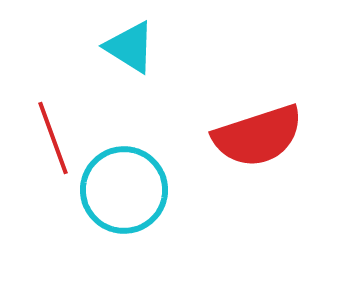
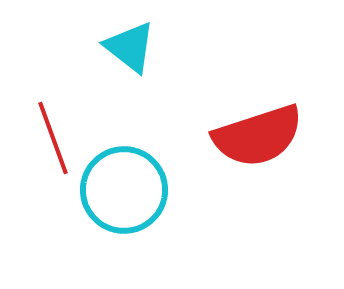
cyan triangle: rotated 6 degrees clockwise
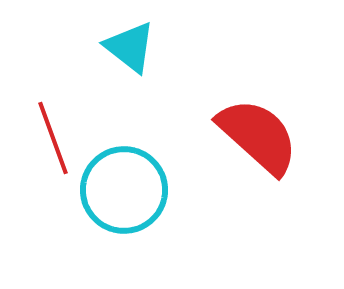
red semicircle: rotated 120 degrees counterclockwise
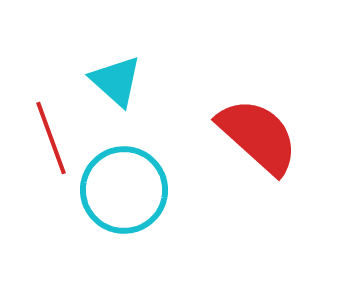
cyan triangle: moved 14 px left, 34 px down; rotated 4 degrees clockwise
red line: moved 2 px left
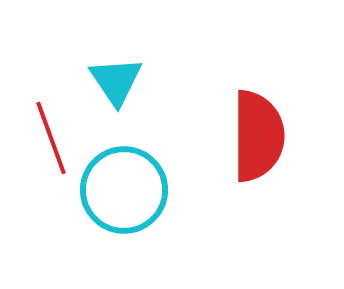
cyan triangle: rotated 14 degrees clockwise
red semicircle: rotated 48 degrees clockwise
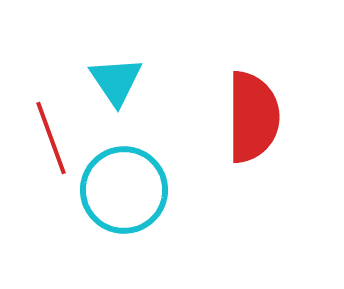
red semicircle: moved 5 px left, 19 px up
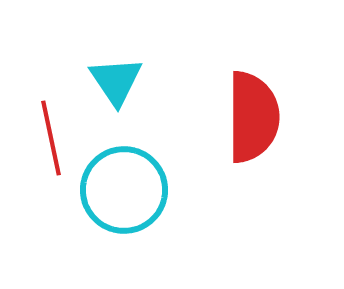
red line: rotated 8 degrees clockwise
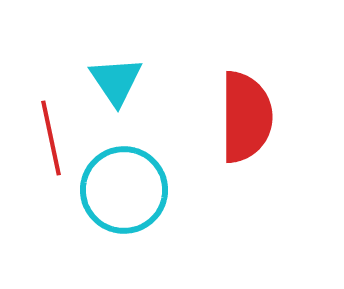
red semicircle: moved 7 px left
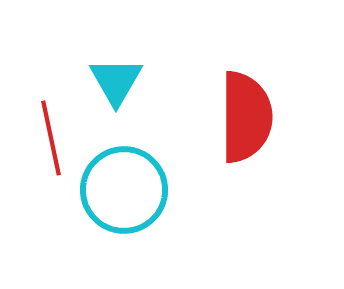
cyan triangle: rotated 4 degrees clockwise
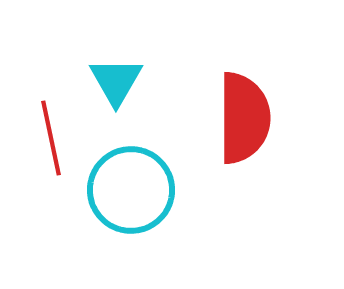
red semicircle: moved 2 px left, 1 px down
cyan circle: moved 7 px right
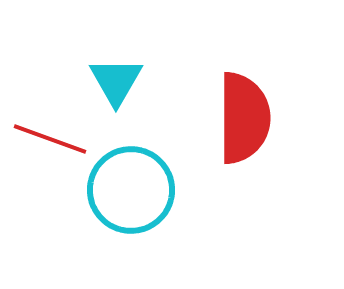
red line: moved 1 px left, 1 px down; rotated 58 degrees counterclockwise
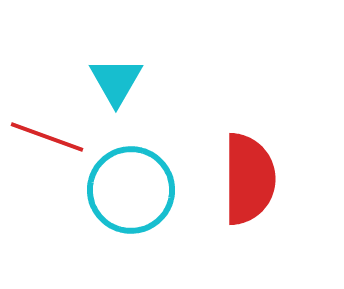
red semicircle: moved 5 px right, 61 px down
red line: moved 3 px left, 2 px up
